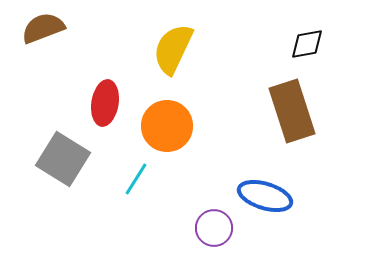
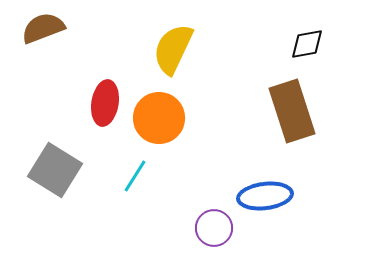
orange circle: moved 8 px left, 8 px up
gray square: moved 8 px left, 11 px down
cyan line: moved 1 px left, 3 px up
blue ellipse: rotated 24 degrees counterclockwise
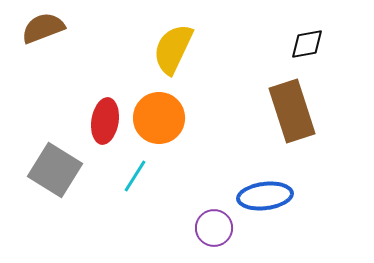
red ellipse: moved 18 px down
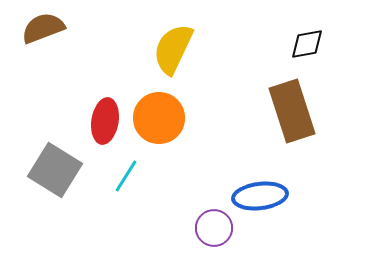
cyan line: moved 9 px left
blue ellipse: moved 5 px left
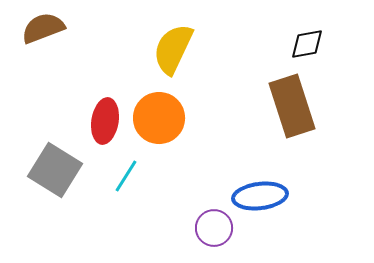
brown rectangle: moved 5 px up
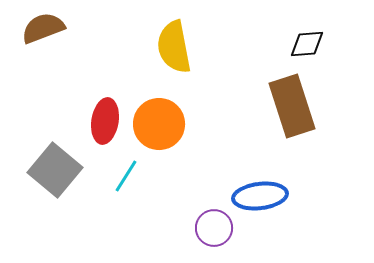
black diamond: rotated 6 degrees clockwise
yellow semicircle: moved 1 px right, 2 px up; rotated 36 degrees counterclockwise
orange circle: moved 6 px down
gray square: rotated 8 degrees clockwise
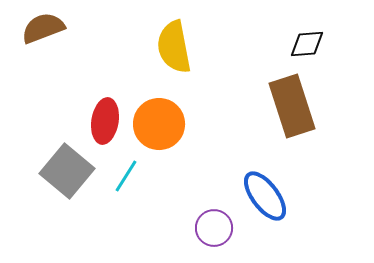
gray square: moved 12 px right, 1 px down
blue ellipse: moved 5 px right; rotated 60 degrees clockwise
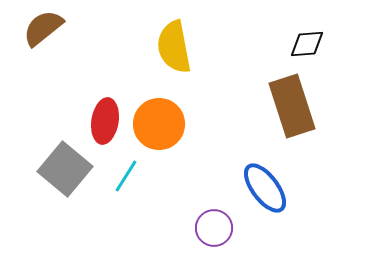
brown semicircle: rotated 18 degrees counterclockwise
gray square: moved 2 px left, 2 px up
blue ellipse: moved 8 px up
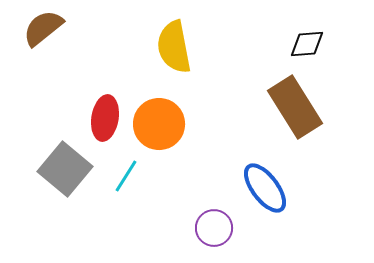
brown rectangle: moved 3 px right, 1 px down; rotated 14 degrees counterclockwise
red ellipse: moved 3 px up
